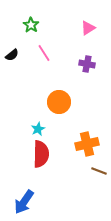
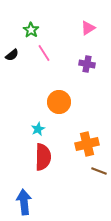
green star: moved 5 px down
red semicircle: moved 2 px right, 3 px down
blue arrow: rotated 140 degrees clockwise
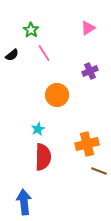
purple cross: moved 3 px right, 7 px down; rotated 35 degrees counterclockwise
orange circle: moved 2 px left, 7 px up
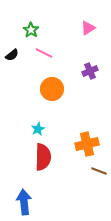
pink line: rotated 30 degrees counterclockwise
orange circle: moved 5 px left, 6 px up
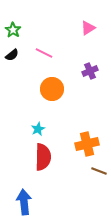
green star: moved 18 px left
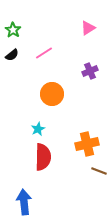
pink line: rotated 60 degrees counterclockwise
orange circle: moved 5 px down
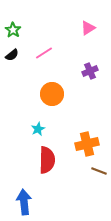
red semicircle: moved 4 px right, 3 px down
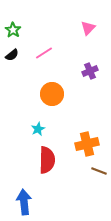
pink triangle: rotated 14 degrees counterclockwise
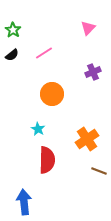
purple cross: moved 3 px right, 1 px down
cyan star: rotated 16 degrees counterclockwise
orange cross: moved 5 px up; rotated 20 degrees counterclockwise
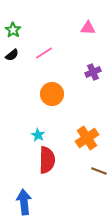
pink triangle: rotated 49 degrees clockwise
cyan star: moved 6 px down
orange cross: moved 1 px up
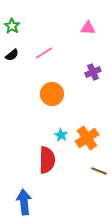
green star: moved 1 px left, 4 px up
cyan star: moved 23 px right
